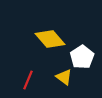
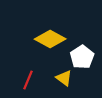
yellow diamond: rotated 20 degrees counterclockwise
yellow triangle: moved 1 px down
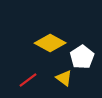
yellow diamond: moved 4 px down
red line: rotated 30 degrees clockwise
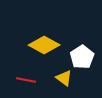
yellow diamond: moved 6 px left, 2 px down
red line: moved 2 px left; rotated 48 degrees clockwise
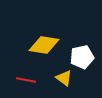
yellow diamond: rotated 20 degrees counterclockwise
white pentagon: rotated 20 degrees clockwise
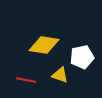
yellow triangle: moved 4 px left, 3 px up; rotated 18 degrees counterclockwise
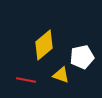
yellow diamond: rotated 48 degrees counterclockwise
yellow triangle: moved 1 px right
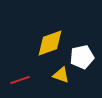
yellow diamond: moved 6 px right, 2 px up; rotated 20 degrees clockwise
red line: moved 6 px left; rotated 30 degrees counterclockwise
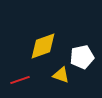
yellow diamond: moved 7 px left, 3 px down
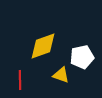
red line: rotated 72 degrees counterclockwise
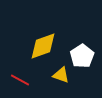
white pentagon: moved 1 px up; rotated 20 degrees counterclockwise
red line: rotated 60 degrees counterclockwise
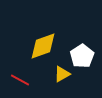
yellow triangle: moved 1 px right, 1 px up; rotated 48 degrees counterclockwise
